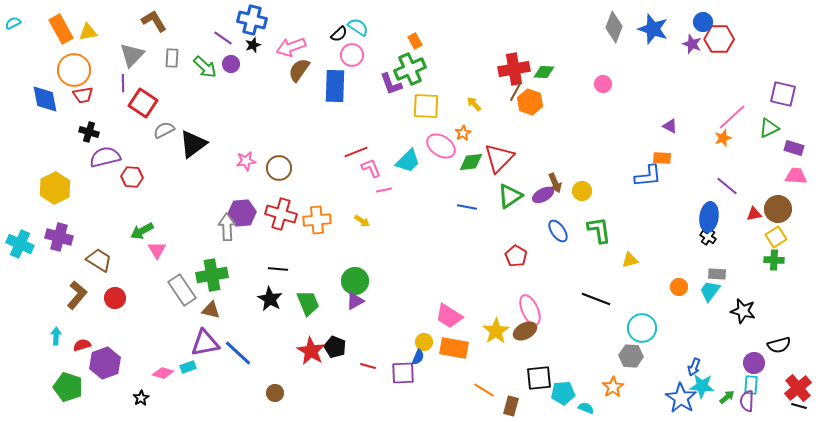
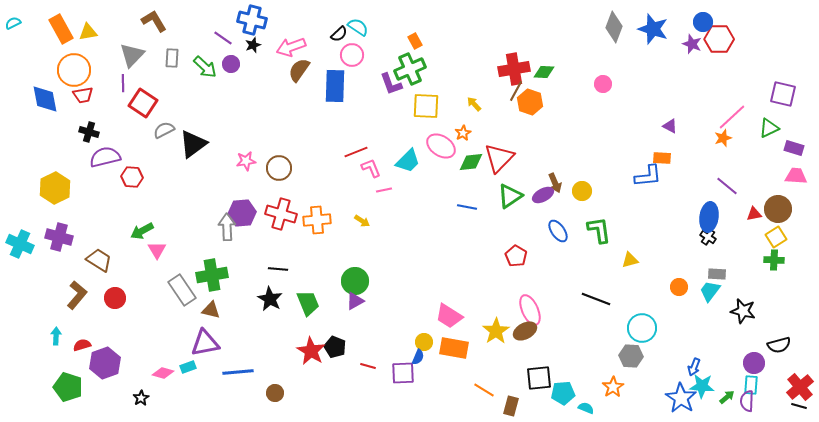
blue line at (238, 353): moved 19 px down; rotated 48 degrees counterclockwise
red cross at (798, 388): moved 2 px right, 1 px up
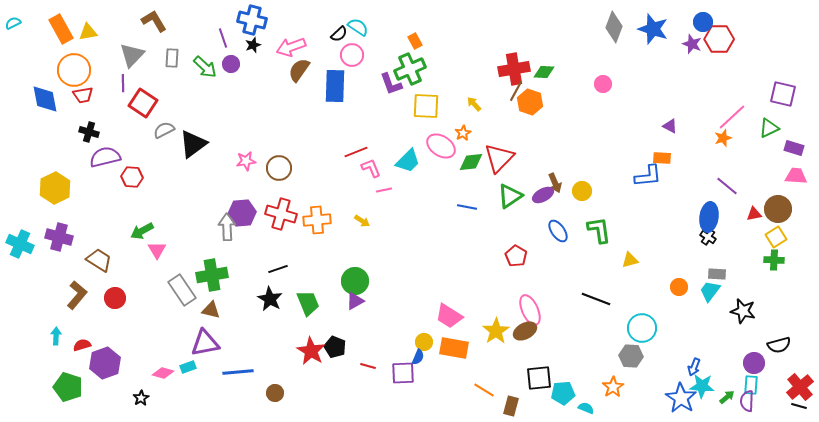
purple line at (223, 38): rotated 36 degrees clockwise
black line at (278, 269): rotated 24 degrees counterclockwise
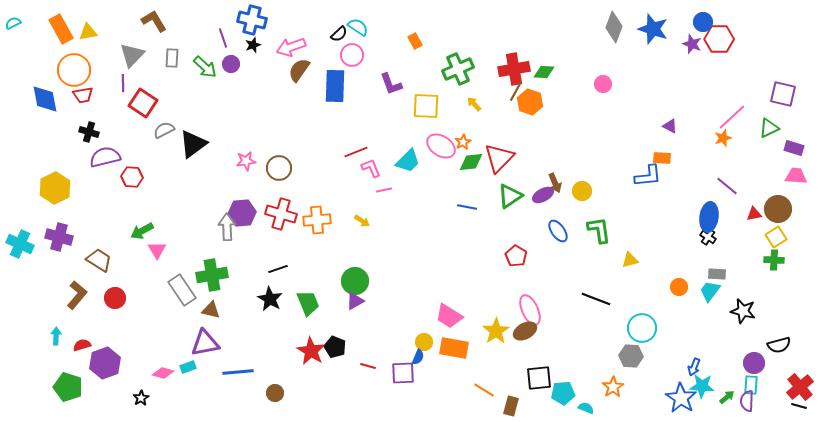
green cross at (410, 69): moved 48 px right
orange star at (463, 133): moved 9 px down
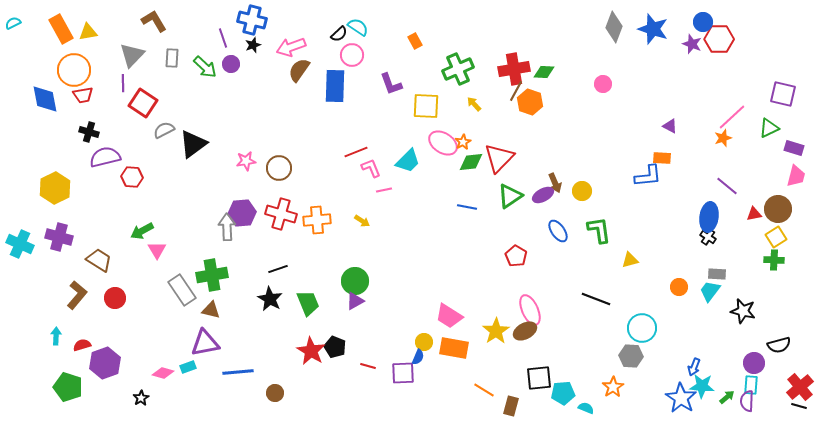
pink ellipse at (441, 146): moved 2 px right, 3 px up
pink trapezoid at (796, 176): rotated 100 degrees clockwise
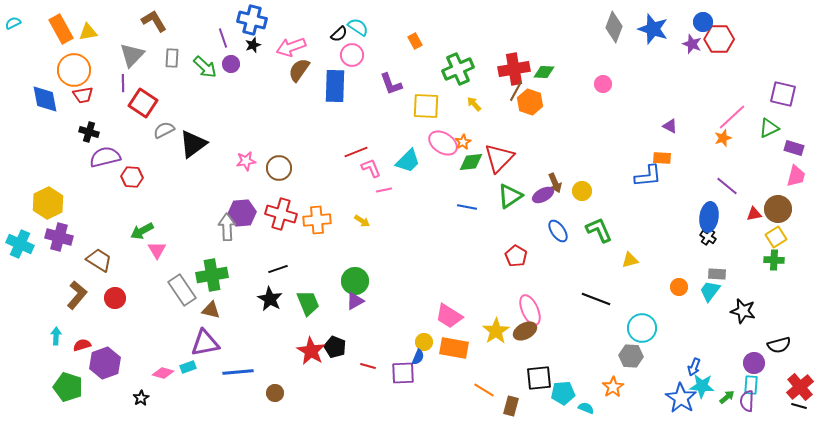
yellow hexagon at (55, 188): moved 7 px left, 15 px down
green L-shape at (599, 230): rotated 16 degrees counterclockwise
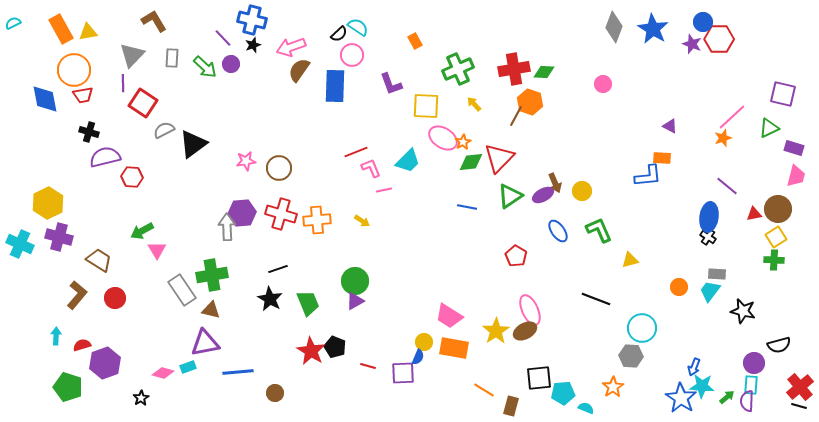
blue star at (653, 29): rotated 12 degrees clockwise
purple line at (223, 38): rotated 24 degrees counterclockwise
brown line at (516, 91): moved 25 px down
pink ellipse at (443, 143): moved 5 px up
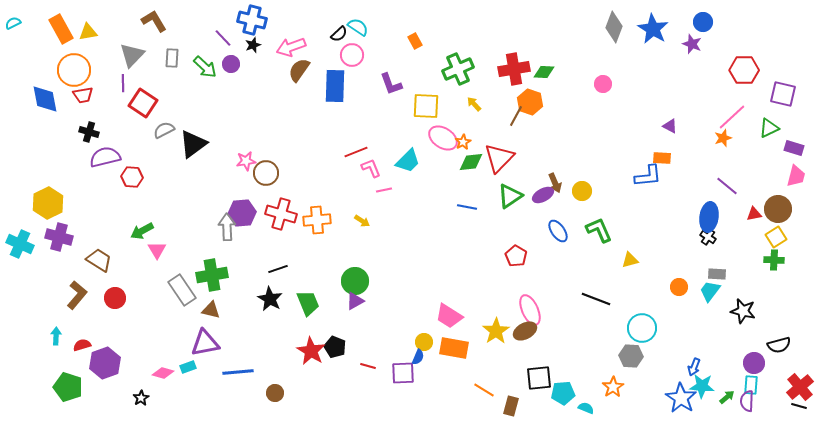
red hexagon at (719, 39): moved 25 px right, 31 px down
brown circle at (279, 168): moved 13 px left, 5 px down
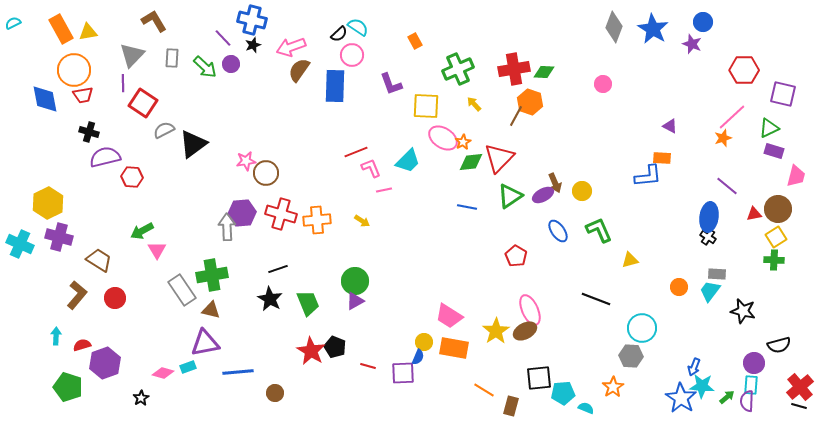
purple rectangle at (794, 148): moved 20 px left, 3 px down
